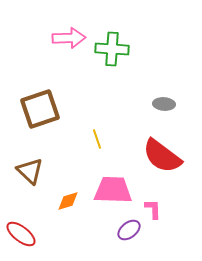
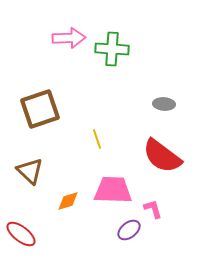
pink L-shape: rotated 15 degrees counterclockwise
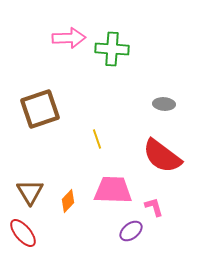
brown triangle: moved 21 px down; rotated 16 degrees clockwise
orange diamond: rotated 30 degrees counterclockwise
pink L-shape: moved 1 px right, 2 px up
purple ellipse: moved 2 px right, 1 px down
red ellipse: moved 2 px right, 1 px up; rotated 12 degrees clockwise
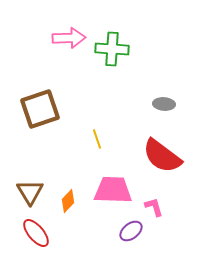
red ellipse: moved 13 px right
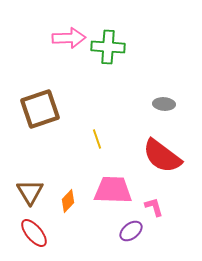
green cross: moved 4 px left, 2 px up
red ellipse: moved 2 px left
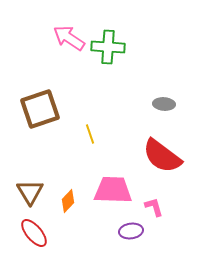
pink arrow: rotated 144 degrees counterclockwise
yellow line: moved 7 px left, 5 px up
purple ellipse: rotated 30 degrees clockwise
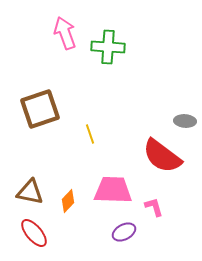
pink arrow: moved 4 px left, 5 px up; rotated 36 degrees clockwise
gray ellipse: moved 21 px right, 17 px down
brown triangle: rotated 48 degrees counterclockwise
purple ellipse: moved 7 px left, 1 px down; rotated 20 degrees counterclockwise
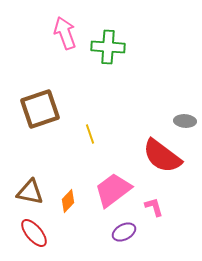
pink trapezoid: rotated 39 degrees counterclockwise
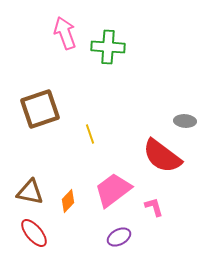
purple ellipse: moved 5 px left, 5 px down
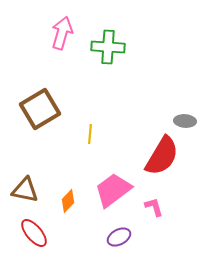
pink arrow: moved 3 px left; rotated 36 degrees clockwise
brown square: rotated 12 degrees counterclockwise
yellow line: rotated 24 degrees clockwise
red semicircle: rotated 96 degrees counterclockwise
brown triangle: moved 5 px left, 2 px up
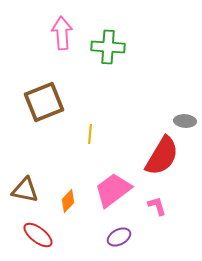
pink arrow: rotated 20 degrees counterclockwise
brown square: moved 4 px right, 7 px up; rotated 9 degrees clockwise
pink L-shape: moved 3 px right, 1 px up
red ellipse: moved 4 px right, 2 px down; rotated 12 degrees counterclockwise
